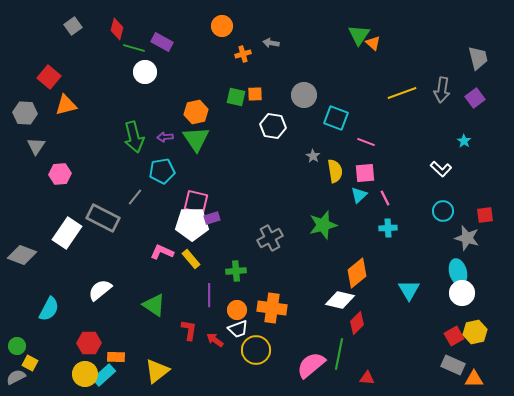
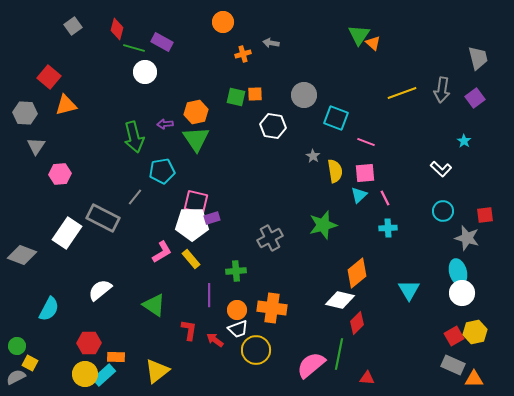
orange circle at (222, 26): moved 1 px right, 4 px up
purple arrow at (165, 137): moved 13 px up
pink L-shape at (162, 252): rotated 125 degrees clockwise
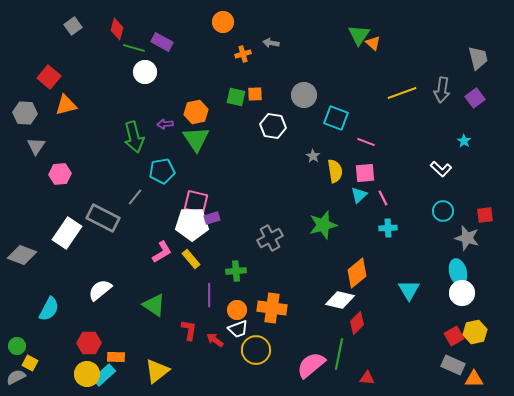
pink line at (385, 198): moved 2 px left
yellow circle at (85, 374): moved 2 px right
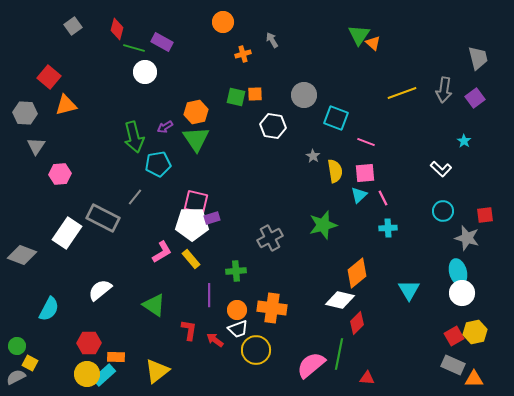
gray arrow at (271, 43): moved 1 px right, 3 px up; rotated 49 degrees clockwise
gray arrow at (442, 90): moved 2 px right
purple arrow at (165, 124): moved 3 px down; rotated 28 degrees counterclockwise
cyan pentagon at (162, 171): moved 4 px left, 7 px up
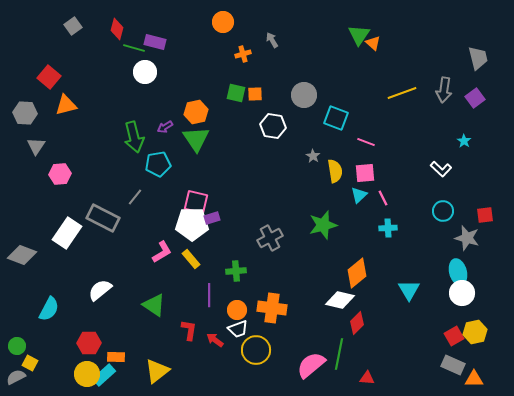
purple rectangle at (162, 42): moved 7 px left; rotated 15 degrees counterclockwise
green square at (236, 97): moved 4 px up
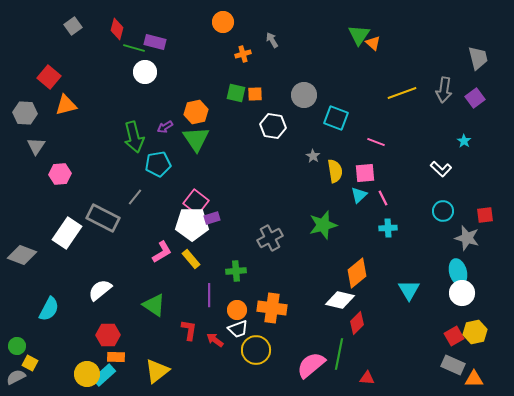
pink line at (366, 142): moved 10 px right
pink square at (196, 202): rotated 25 degrees clockwise
red hexagon at (89, 343): moved 19 px right, 8 px up
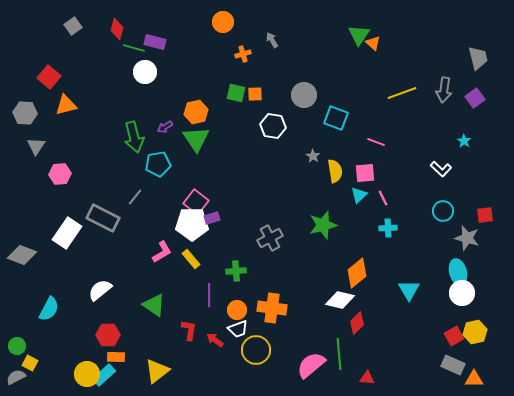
green line at (339, 354): rotated 16 degrees counterclockwise
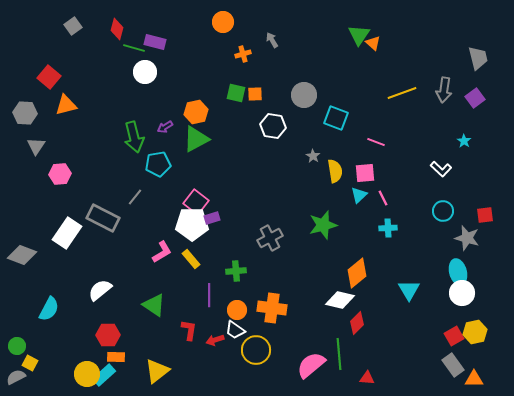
green triangle at (196, 139): rotated 36 degrees clockwise
white trapezoid at (238, 329): moved 3 px left, 1 px down; rotated 55 degrees clockwise
red arrow at (215, 340): rotated 54 degrees counterclockwise
gray rectangle at (453, 365): rotated 30 degrees clockwise
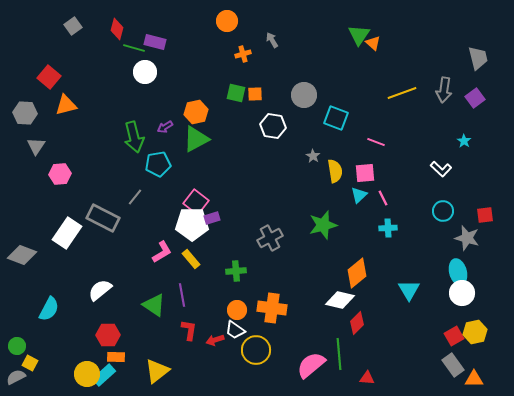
orange circle at (223, 22): moved 4 px right, 1 px up
purple line at (209, 295): moved 27 px left; rotated 10 degrees counterclockwise
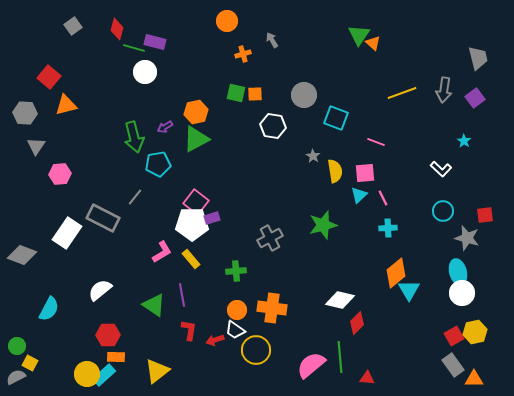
orange diamond at (357, 273): moved 39 px right
green line at (339, 354): moved 1 px right, 3 px down
